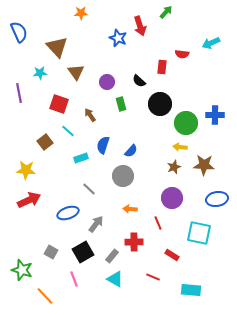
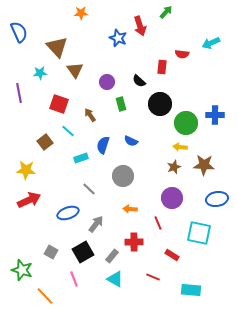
brown triangle at (76, 72): moved 1 px left, 2 px up
blue semicircle at (131, 151): moved 10 px up; rotated 72 degrees clockwise
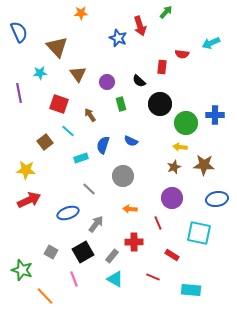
brown triangle at (75, 70): moved 3 px right, 4 px down
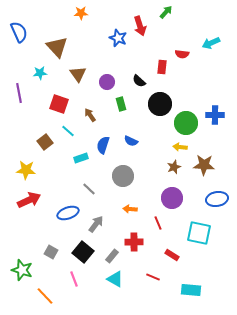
black square at (83, 252): rotated 20 degrees counterclockwise
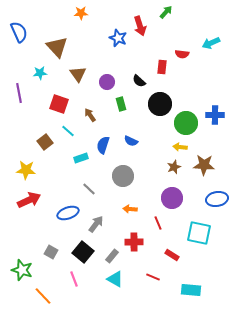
orange line at (45, 296): moved 2 px left
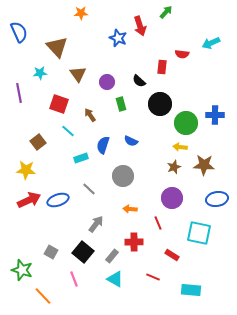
brown square at (45, 142): moved 7 px left
blue ellipse at (68, 213): moved 10 px left, 13 px up
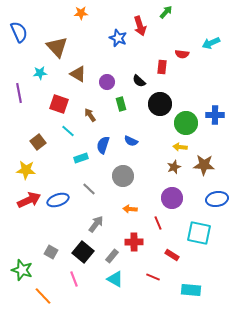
brown triangle at (78, 74): rotated 24 degrees counterclockwise
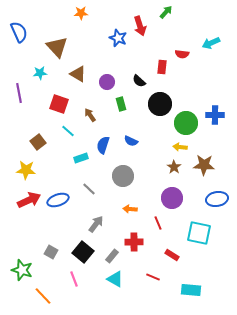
brown star at (174, 167): rotated 16 degrees counterclockwise
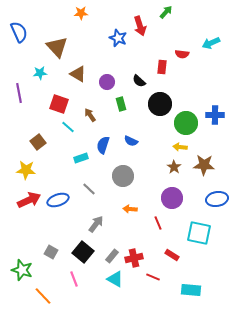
cyan line at (68, 131): moved 4 px up
red cross at (134, 242): moved 16 px down; rotated 12 degrees counterclockwise
